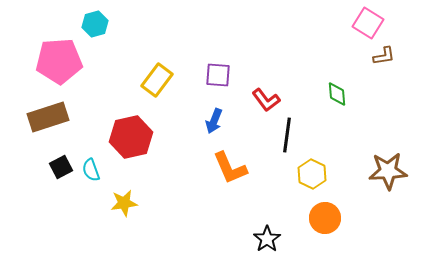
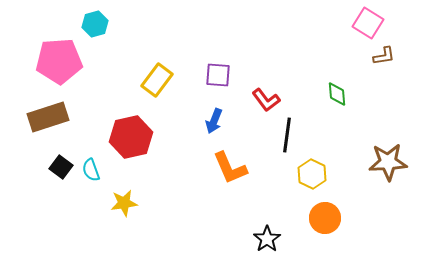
black square: rotated 25 degrees counterclockwise
brown star: moved 9 px up
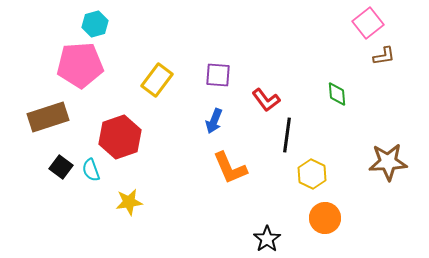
pink square: rotated 20 degrees clockwise
pink pentagon: moved 21 px right, 4 px down
red hexagon: moved 11 px left; rotated 6 degrees counterclockwise
yellow star: moved 5 px right, 1 px up
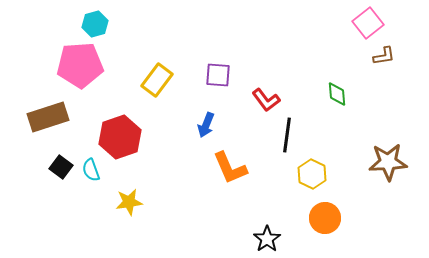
blue arrow: moved 8 px left, 4 px down
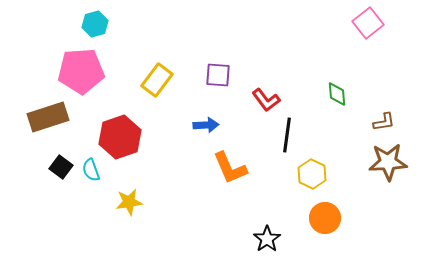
brown L-shape: moved 66 px down
pink pentagon: moved 1 px right, 6 px down
blue arrow: rotated 115 degrees counterclockwise
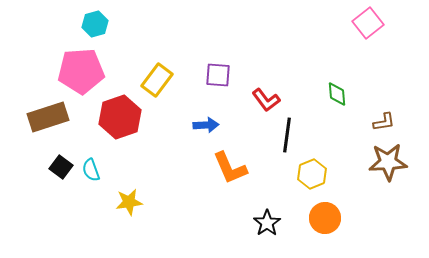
red hexagon: moved 20 px up
yellow hexagon: rotated 12 degrees clockwise
black star: moved 16 px up
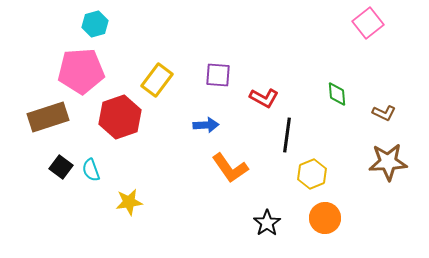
red L-shape: moved 2 px left, 2 px up; rotated 24 degrees counterclockwise
brown L-shape: moved 9 px up; rotated 35 degrees clockwise
orange L-shape: rotated 12 degrees counterclockwise
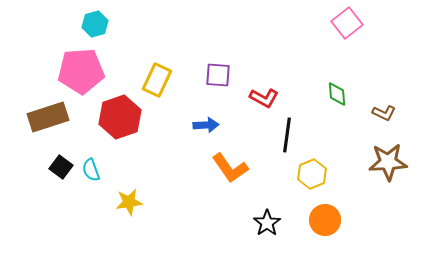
pink square: moved 21 px left
yellow rectangle: rotated 12 degrees counterclockwise
orange circle: moved 2 px down
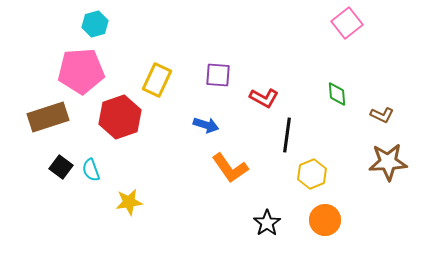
brown L-shape: moved 2 px left, 2 px down
blue arrow: rotated 20 degrees clockwise
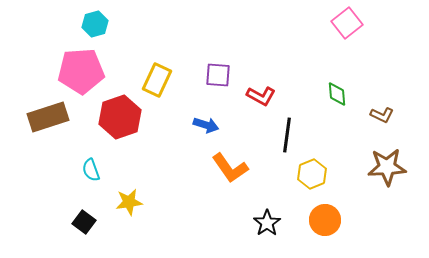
red L-shape: moved 3 px left, 2 px up
brown star: moved 1 px left, 5 px down
black square: moved 23 px right, 55 px down
